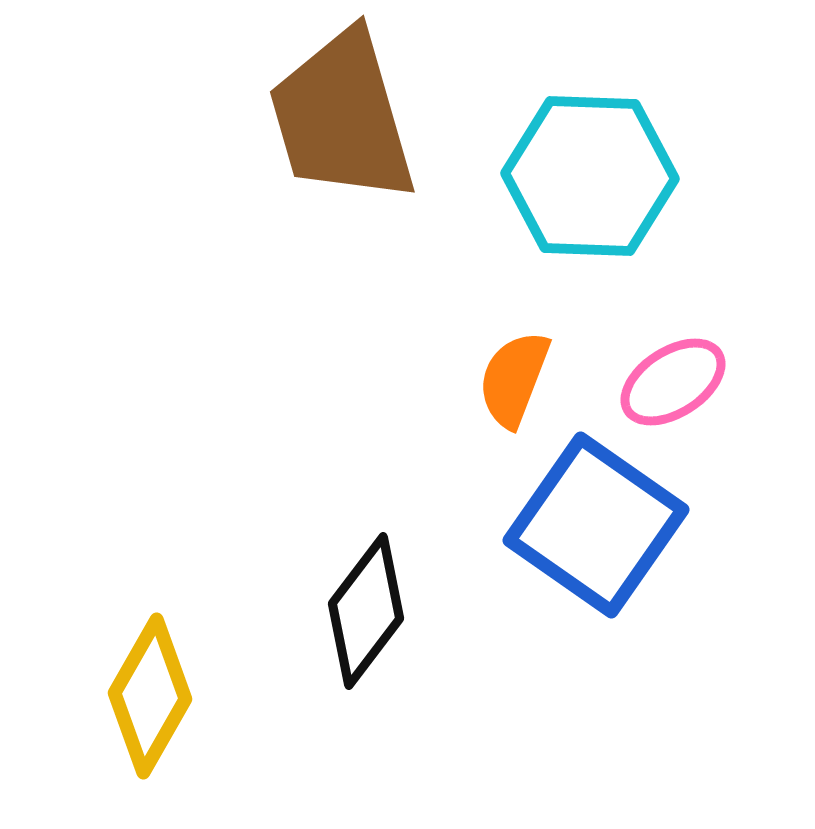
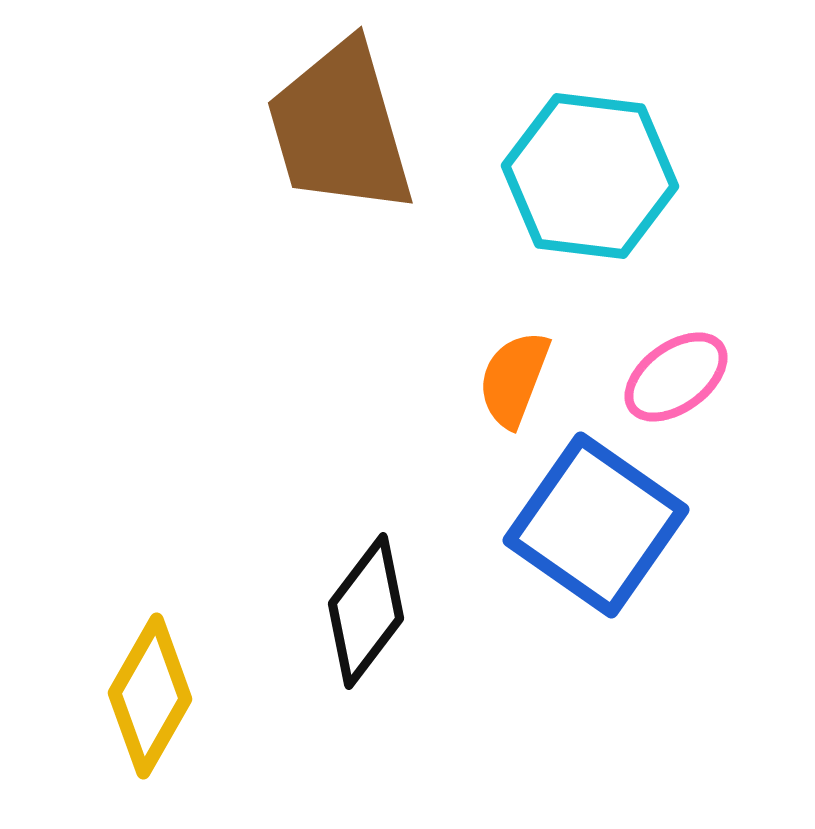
brown trapezoid: moved 2 px left, 11 px down
cyan hexagon: rotated 5 degrees clockwise
pink ellipse: moved 3 px right, 5 px up; rotated 3 degrees counterclockwise
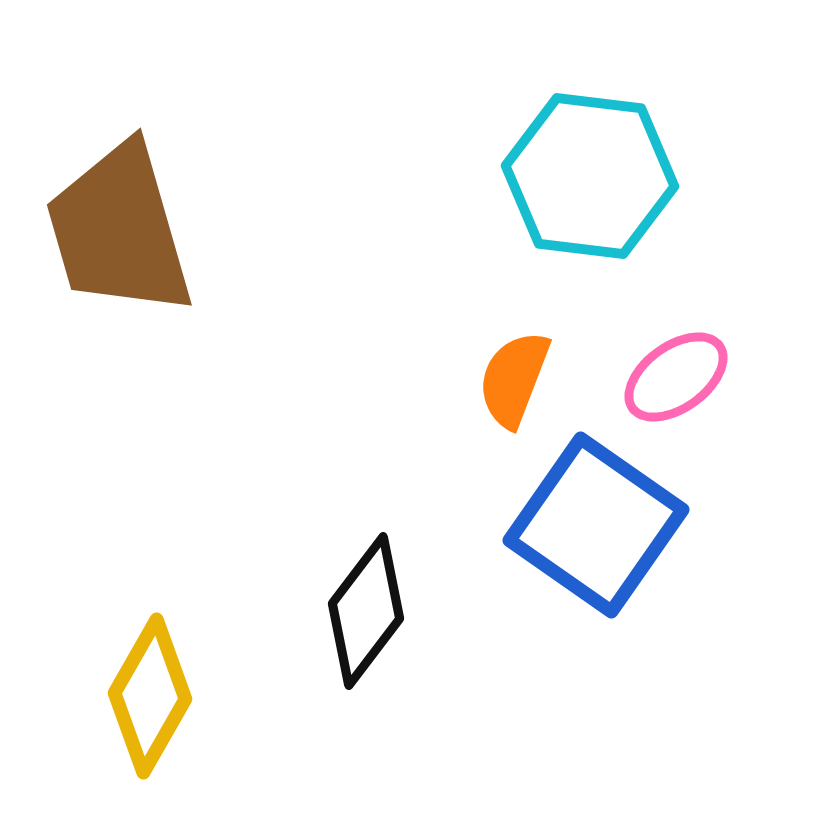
brown trapezoid: moved 221 px left, 102 px down
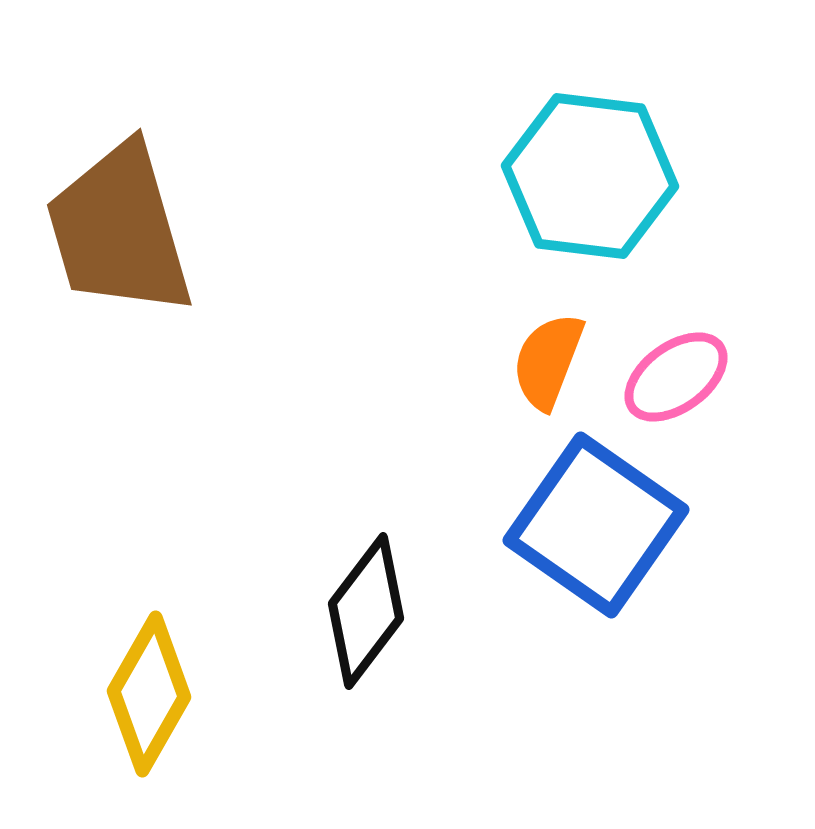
orange semicircle: moved 34 px right, 18 px up
yellow diamond: moved 1 px left, 2 px up
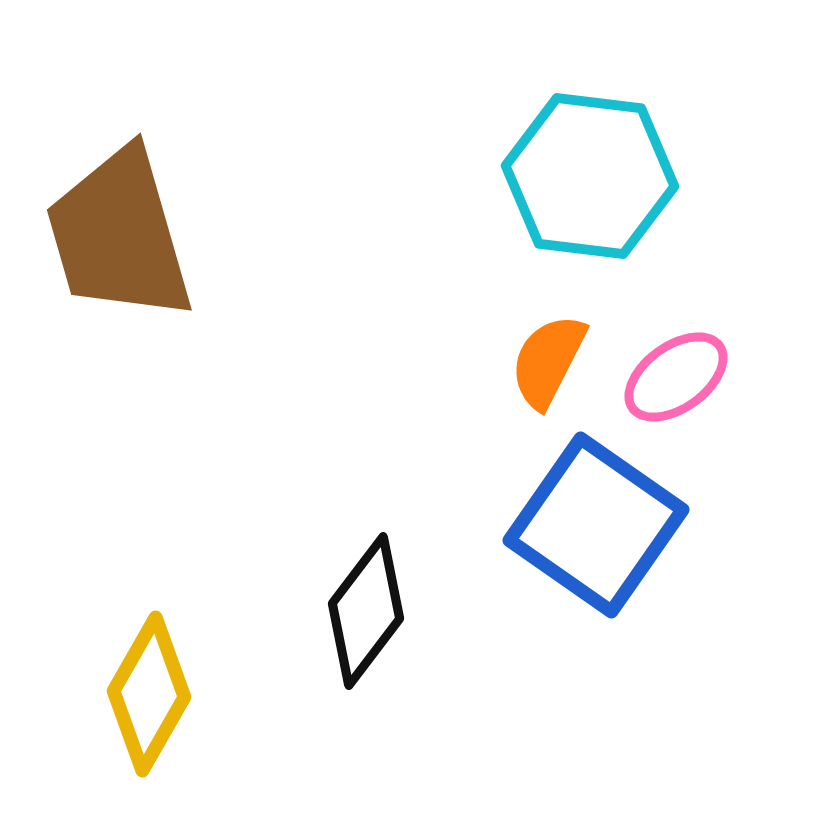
brown trapezoid: moved 5 px down
orange semicircle: rotated 6 degrees clockwise
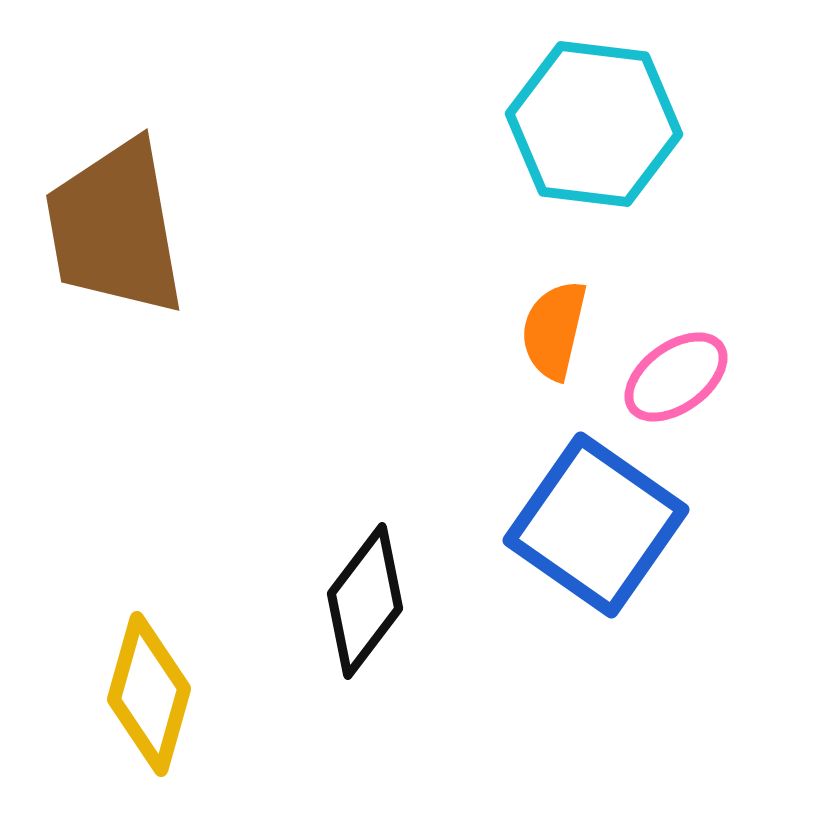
cyan hexagon: moved 4 px right, 52 px up
brown trapezoid: moved 4 px left, 7 px up; rotated 6 degrees clockwise
orange semicircle: moved 6 px right, 31 px up; rotated 14 degrees counterclockwise
black diamond: moved 1 px left, 10 px up
yellow diamond: rotated 14 degrees counterclockwise
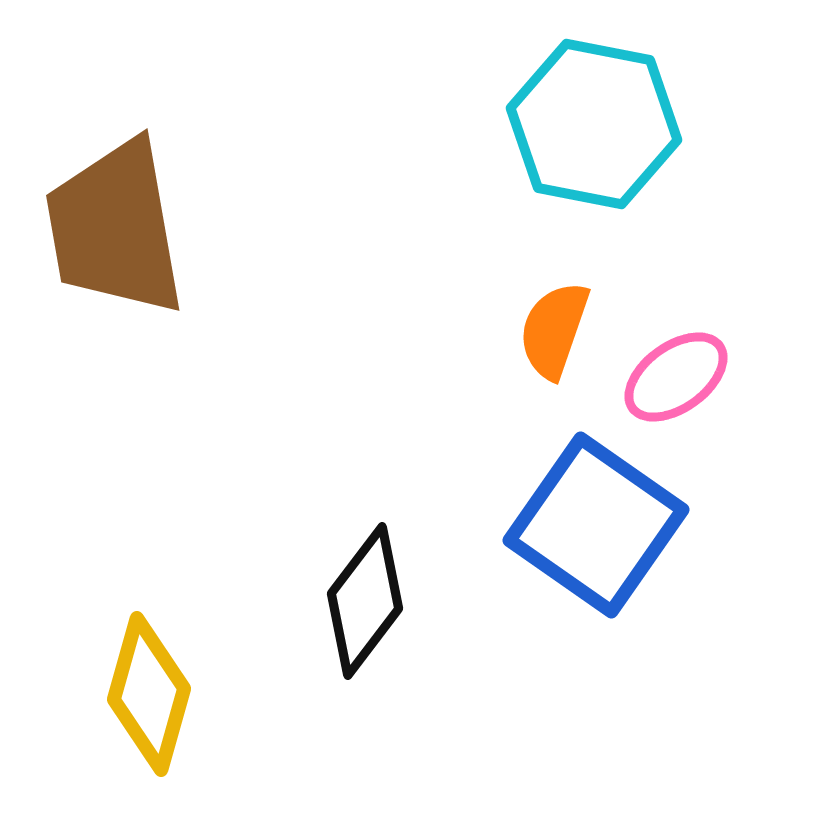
cyan hexagon: rotated 4 degrees clockwise
orange semicircle: rotated 6 degrees clockwise
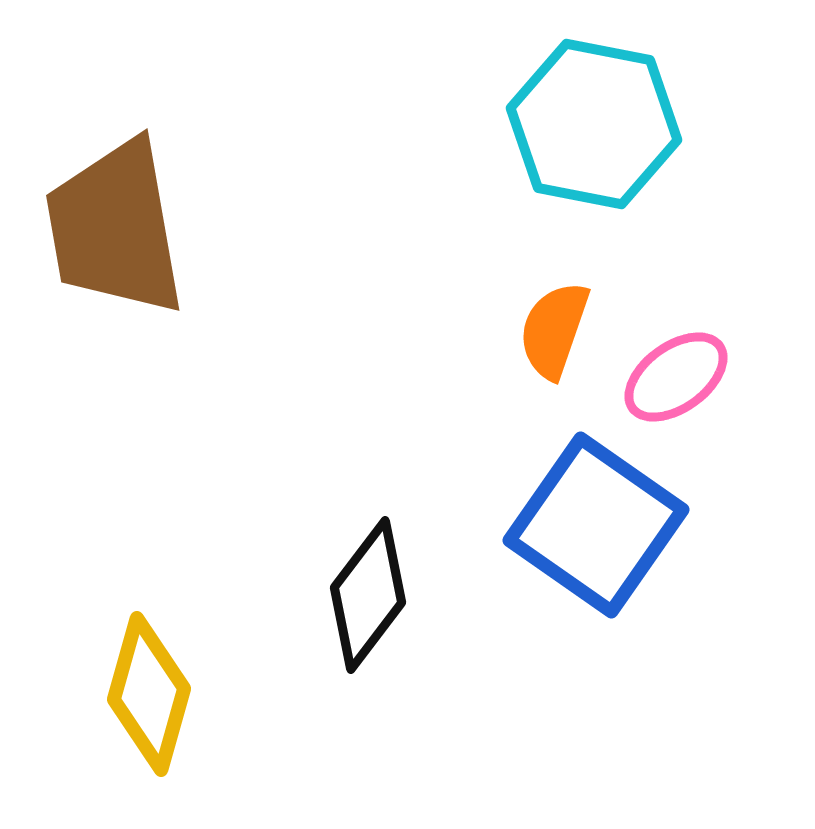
black diamond: moved 3 px right, 6 px up
